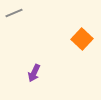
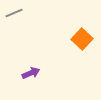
purple arrow: moved 3 px left; rotated 138 degrees counterclockwise
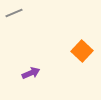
orange square: moved 12 px down
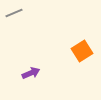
orange square: rotated 15 degrees clockwise
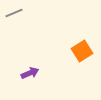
purple arrow: moved 1 px left
